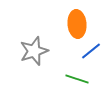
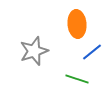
blue line: moved 1 px right, 1 px down
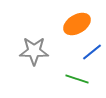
orange ellipse: rotated 64 degrees clockwise
gray star: rotated 20 degrees clockwise
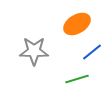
green line: rotated 35 degrees counterclockwise
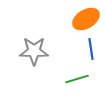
orange ellipse: moved 9 px right, 5 px up
blue line: moved 1 px left, 3 px up; rotated 60 degrees counterclockwise
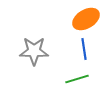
blue line: moved 7 px left
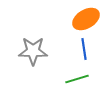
gray star: moved 1 px left
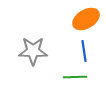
blue line: moved 2 px down
green line: moved 2 px left, 2 px up; rotated 15 degrees clockwise
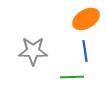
blue line: moved 1 px right
green line: moved 3 px left
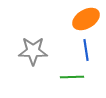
blue line: moved 1 px right, 1 px up
